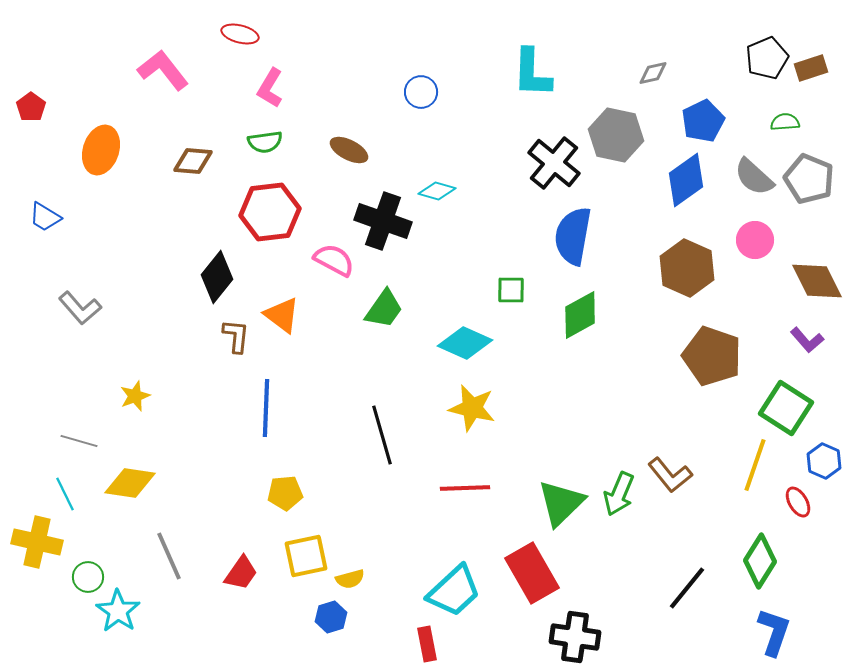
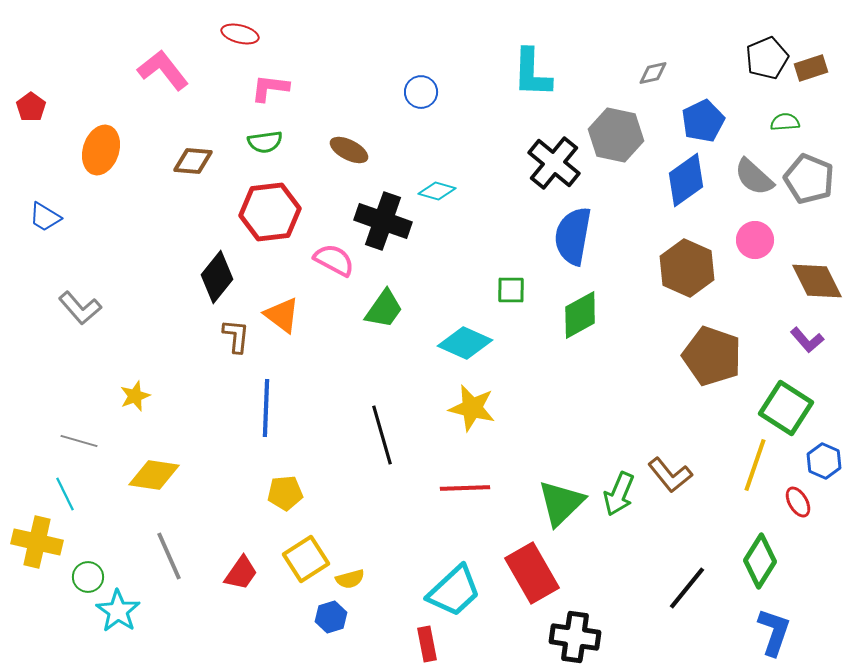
pink L-shape at (270, 88): rotated 66 degrees clockwise
yellow diamond at (130, 483): moved 24 px right, 8 px up
yellow square at (306, 556): moved 3 px down; rotated 21 degrees counterclockwise
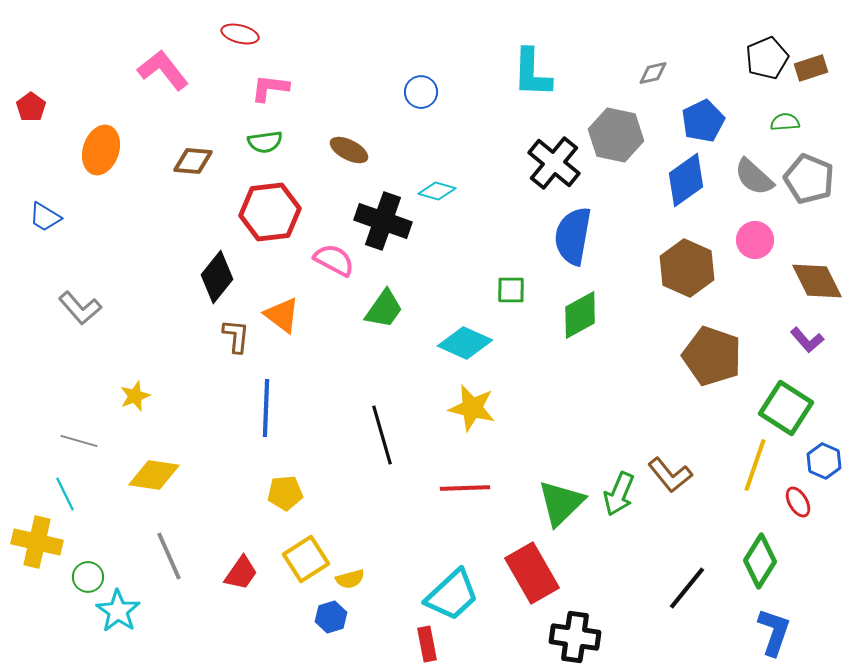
cyan trapezoid at (454, 591): moved 2 px left, 4 px down
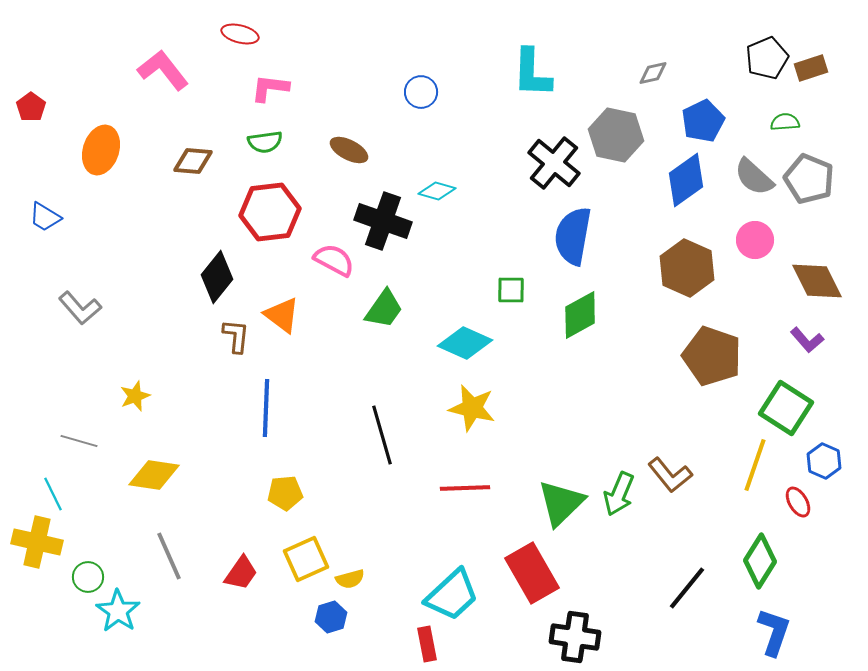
cyan line at (65, 494): moved 12 px left
yellow square at (306, 559): rotated 9 degrees clockwise
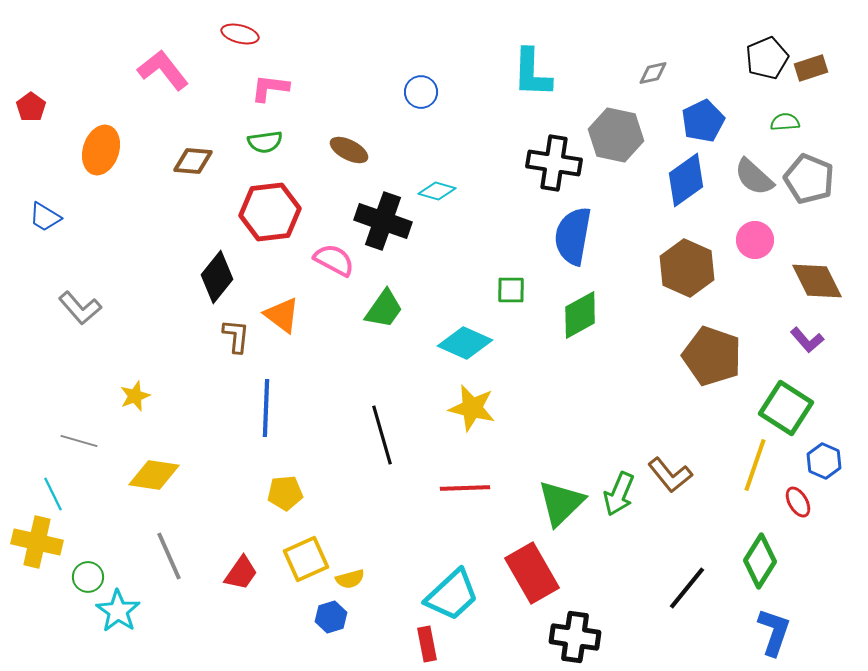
black cross at (554, 163): rotated 30 degrees counterclockwise
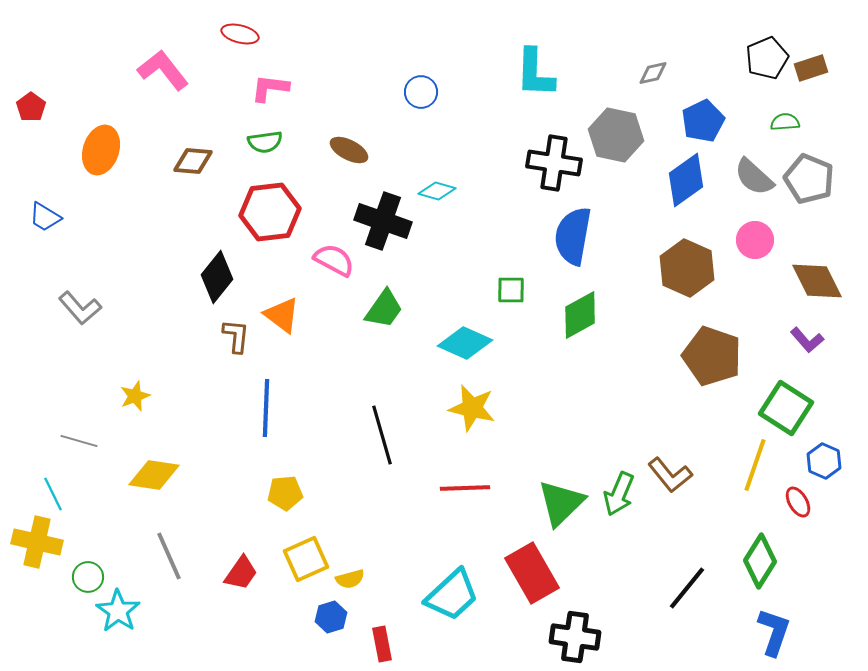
cyan L-shape at (532, 73): moved 3 px right
red rectangle at (427, 644): moved 45 px left
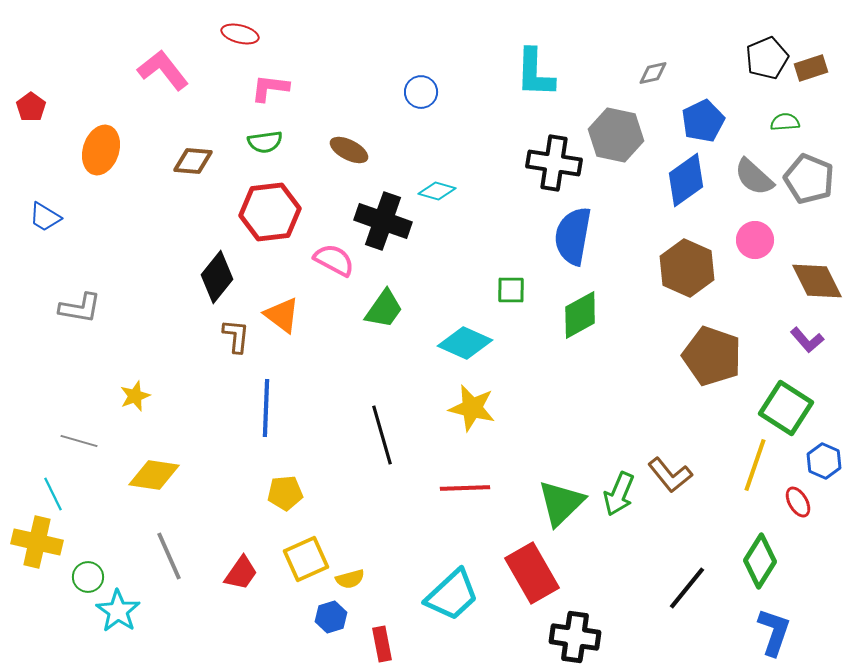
gray L-shape at (80, 308): rotated 39 degrees counterclockwise
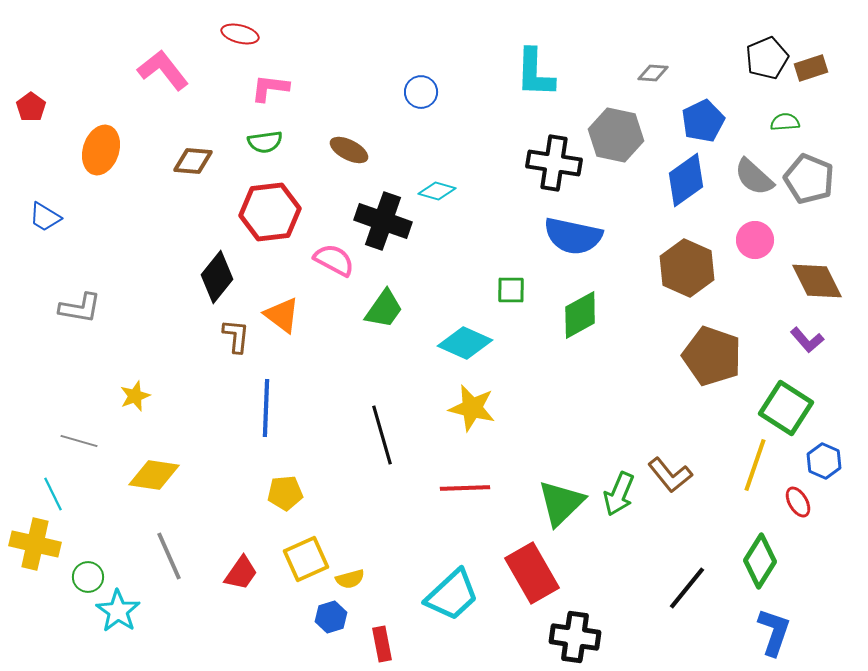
gray diamond at (653, 73): rotated 16 degrees clockwise
blue semicircle at (573, 236): rotated 88 degrees counterclockwise
yellow cross at (37, 542): moved 2 px left, 2 px down
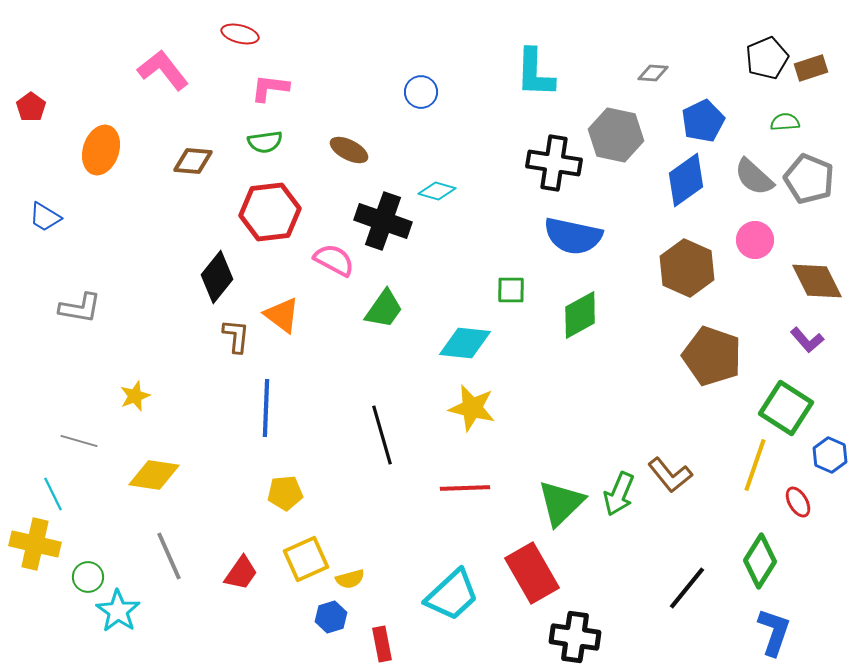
cyan diamond at (465, 343): rotated 18 degrees counterclockwise
blue hexagon at (824, 461): moved 6 px right, 6 px up
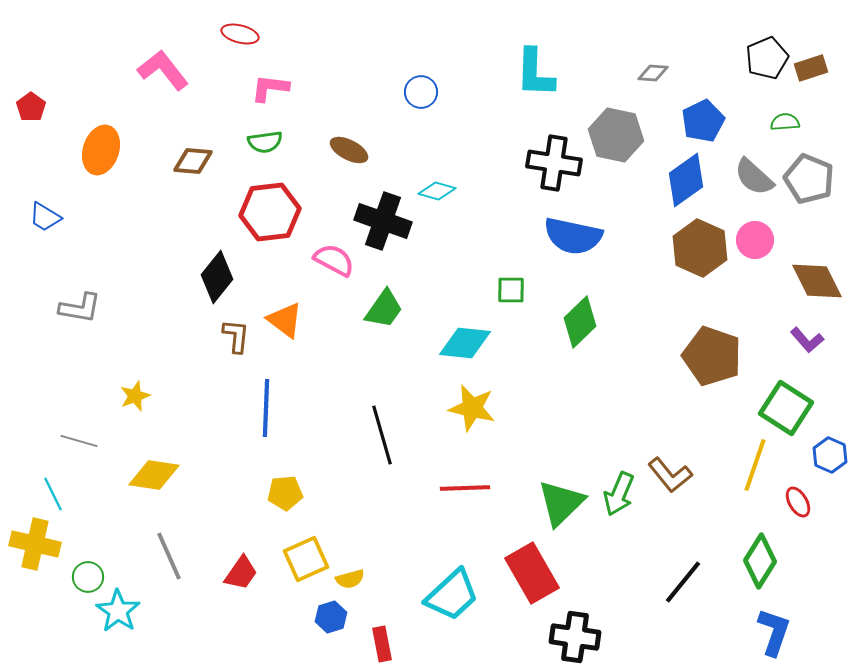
brown hexagon at (687, 268): moved 13 px right, 20 px up
orange triangle at (282, 315): moved 3 px right, 5 px down
green diamond at (580, 315): moved 7 px down; rotated 15 degrees counterclockwise
black line at (687, 588): moved 4 px left, 6 px up
